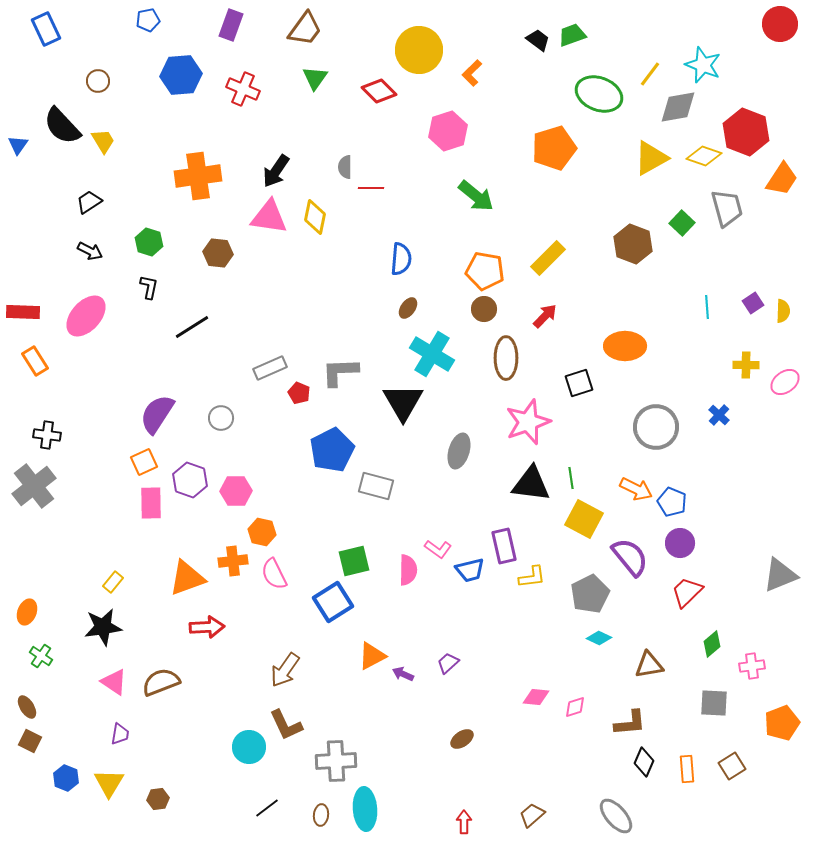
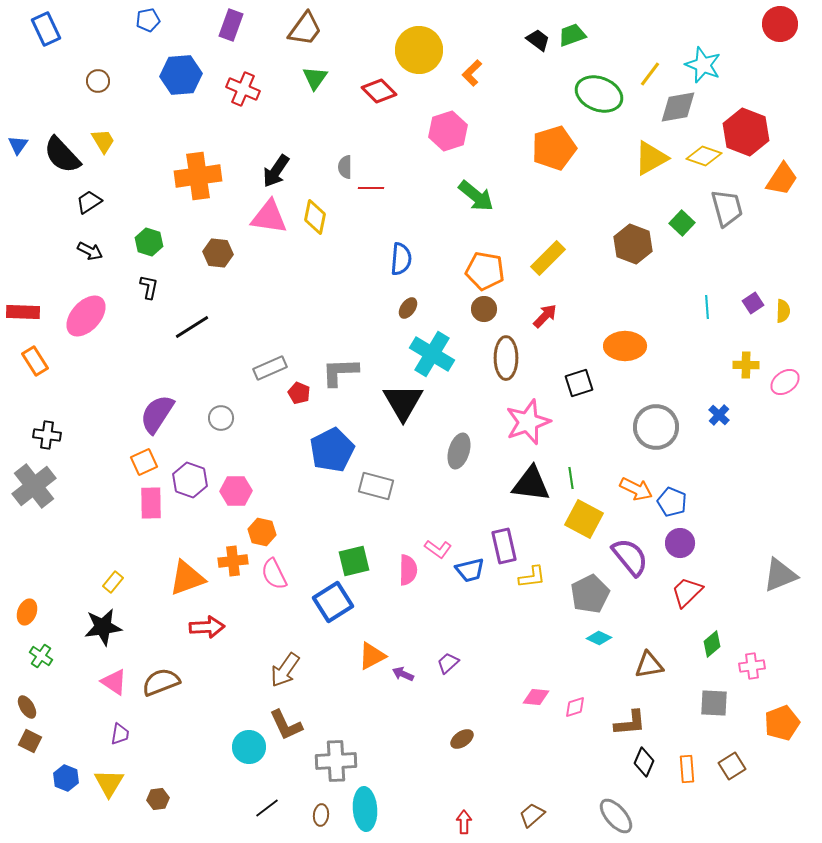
black semicircle at (62, 126): moved 29 px down
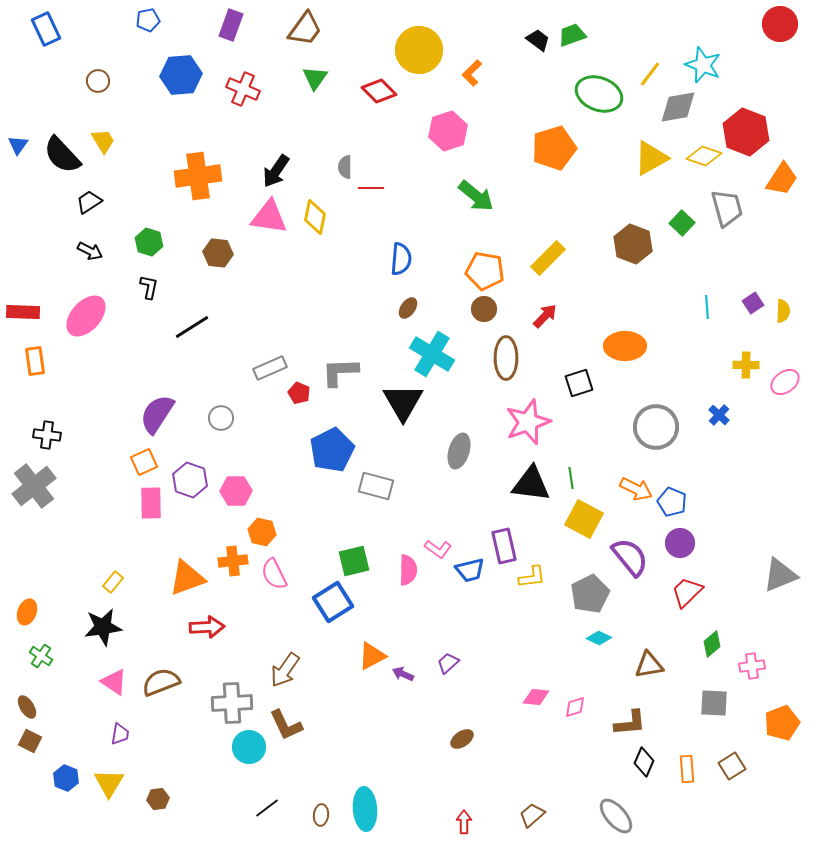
orange rectangle at (35, 361): rotated 24 degrees clockwise
gray cross at (336, 761): moved 104 px left, 58 px up
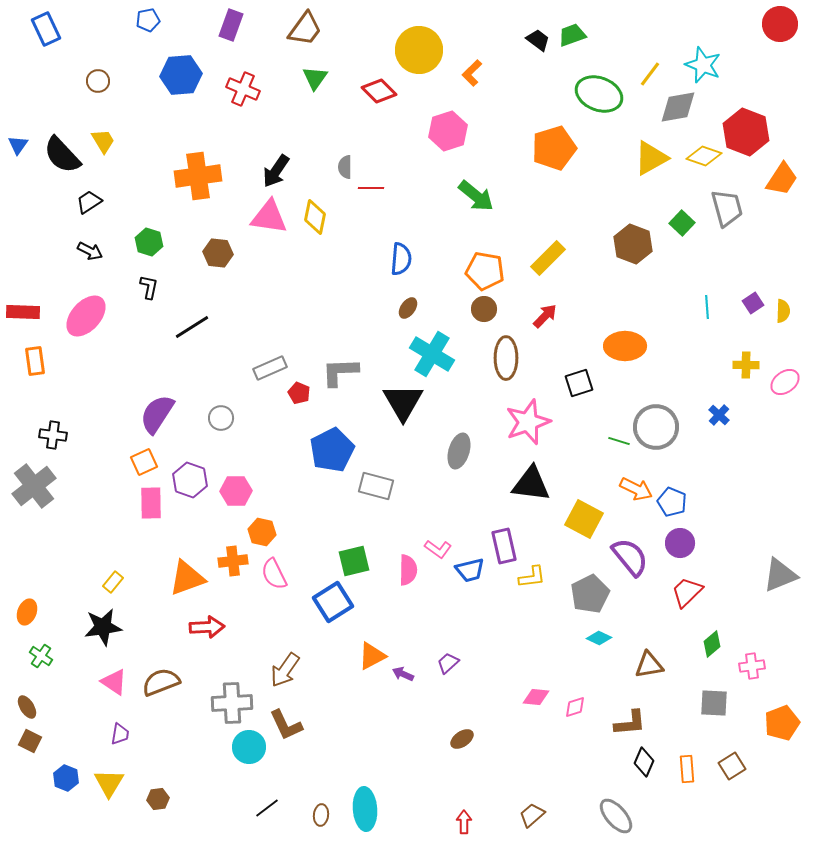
black cross at (47, 435): moved 6 px right
green line at (571, 478): moved 48 px right, 37 px up; rotated 65 degrees counterclockwise
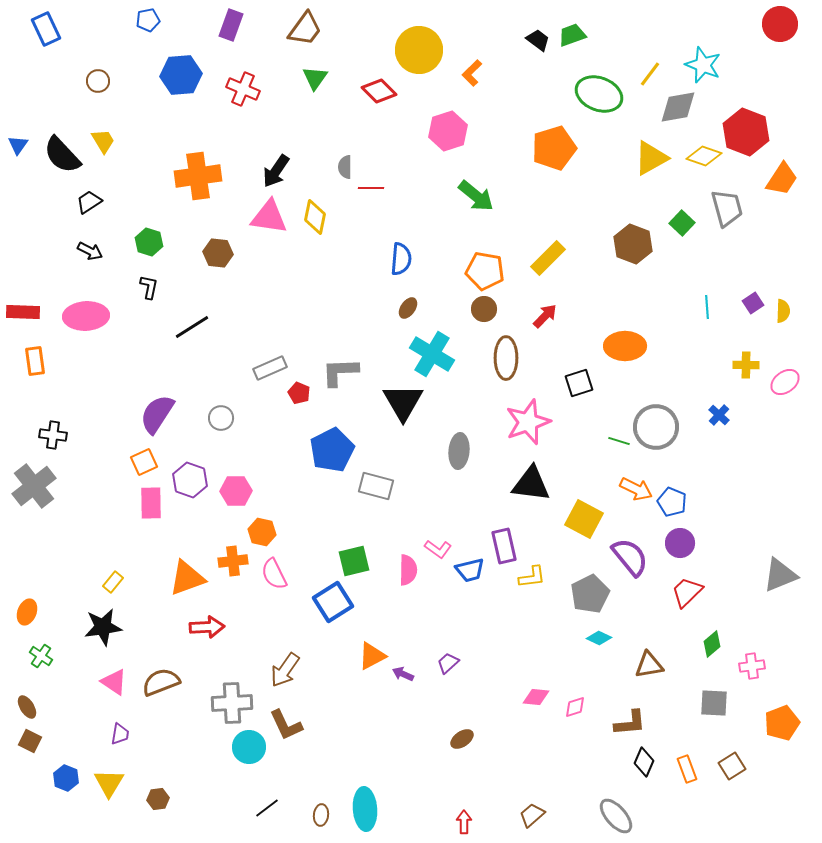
pink ellipse at (86, 316): rotated 45 degrees clockwise
gray ellipse at (459, 451): rotated 12 degrees counterclockwise
orange rectangle at (687, 769): rotated 16 degrees counterclockwise
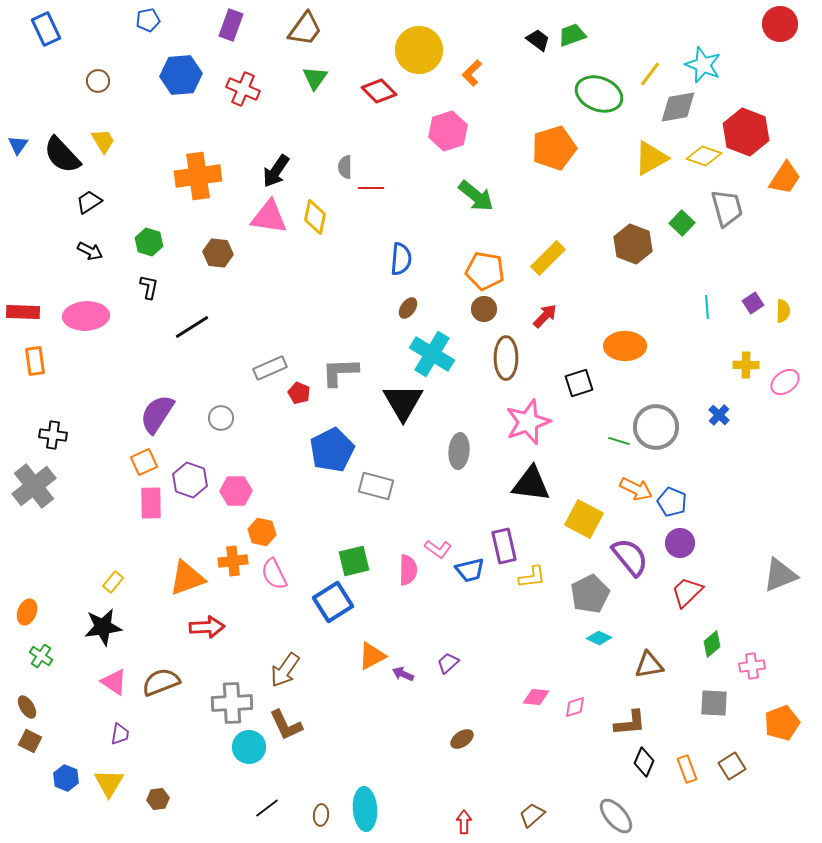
orange trapezoid at (782, 179): moved 3 px right, 1 px up
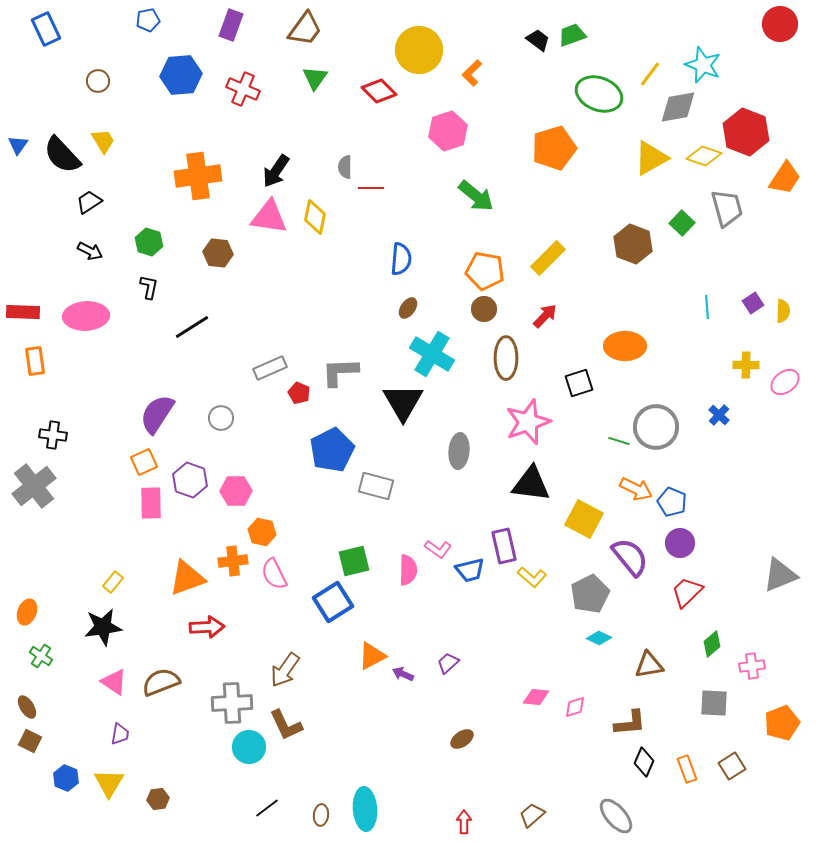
yellow L-shape at (532, 577): rotated 48 degrees clockwise
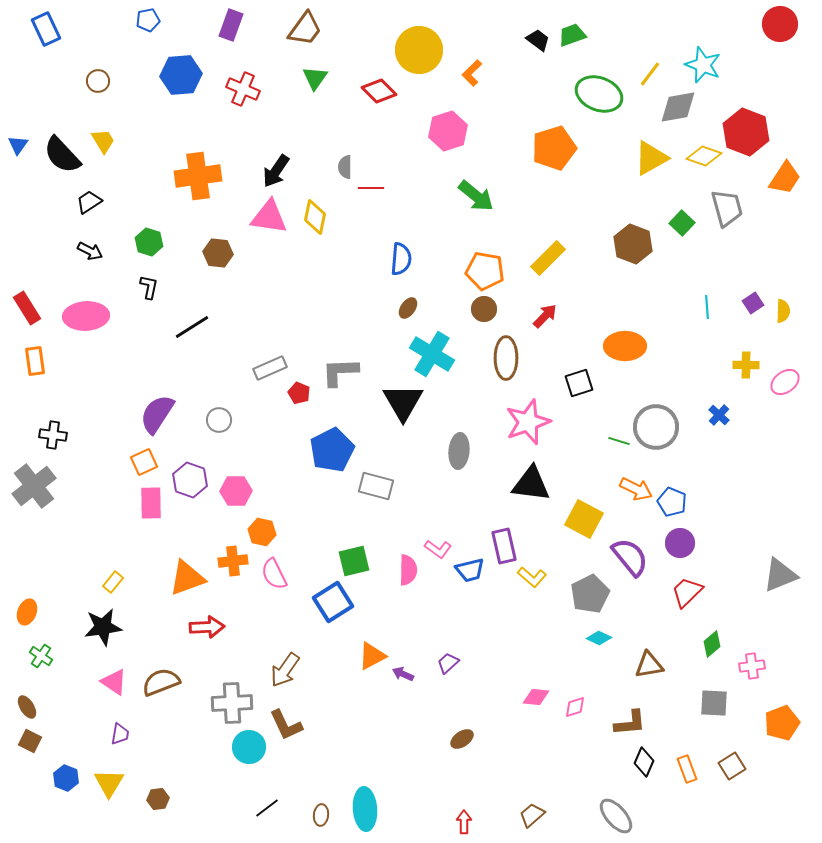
red rectangle at (23, 312): moved 4 px right, 4 px up; rotated 56 degrees clockwise
gray circle at (221, 418): moved 2 px left, 2 px down
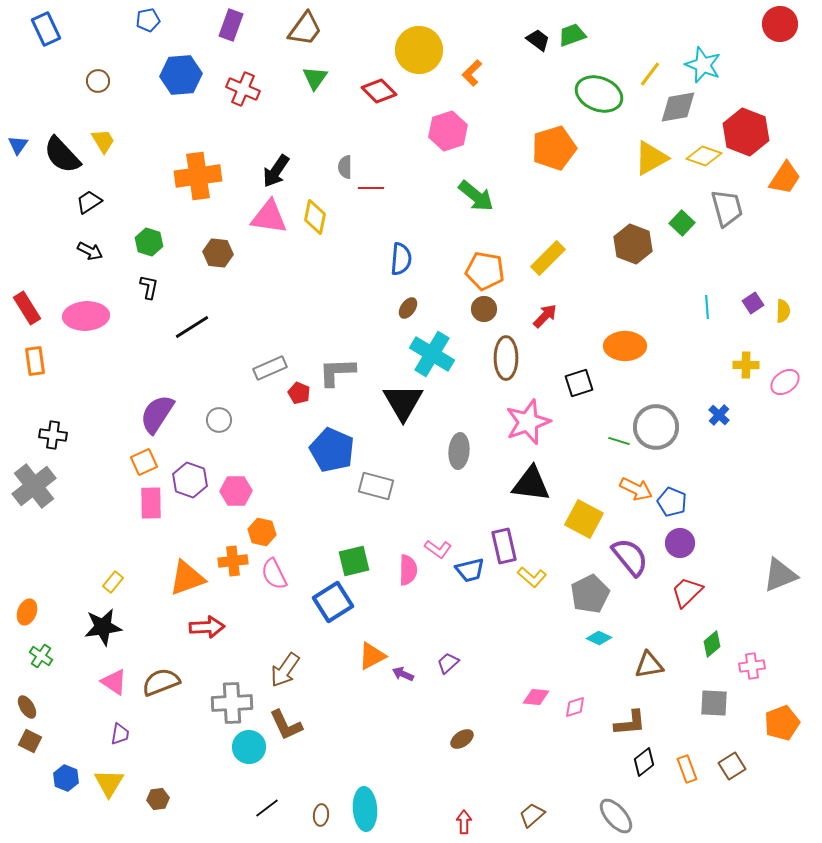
gray L-shape at (340, 372): moved 3 px left
blue pentagon at (332, 450): rotated 21 degrees counterclockwise
black diamond at (644, 762): rotated 28 degrees clockwise
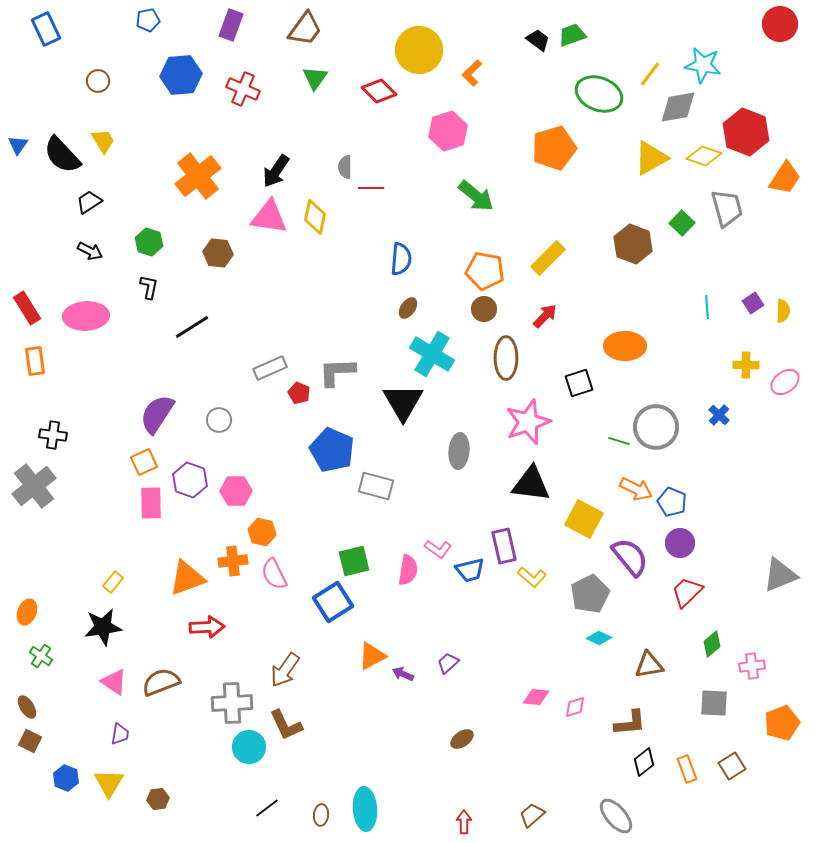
cyan star at (703, 65): rotated 12 degrees counterclockwise
orange cross at (198, 176): rotated 30 degrees counterclockwise
pink semicircle at (408, 570): rotated 8 degrees clockwise
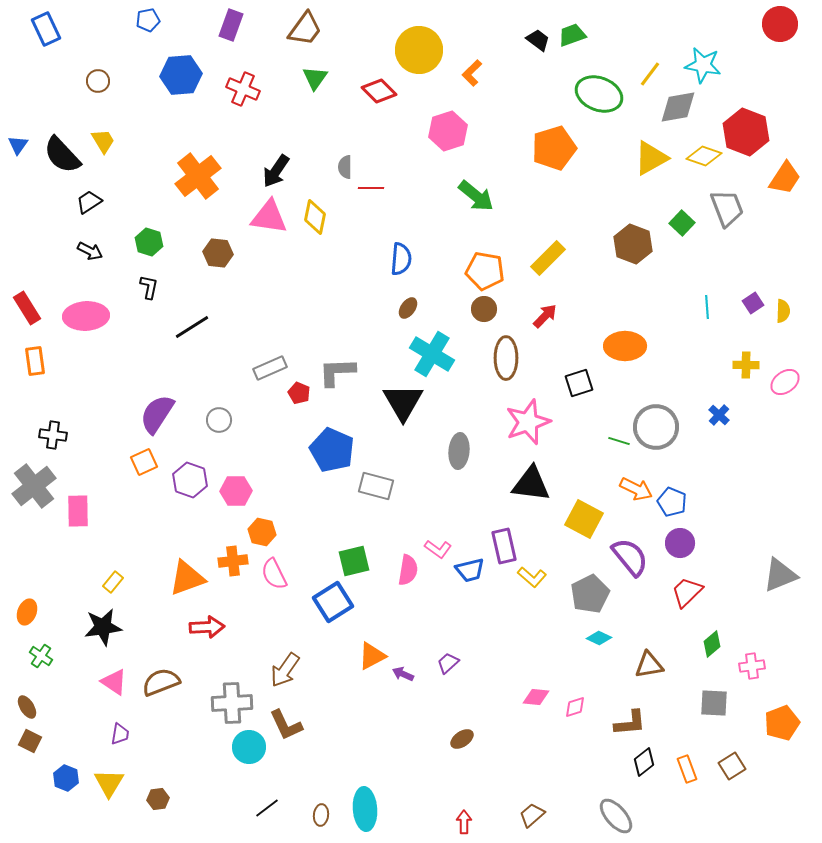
gray trapezoid at (727, 208): rotated 6 degrees counterclockwise
pink rectangle at (151, 503): moved 73 px left, 8 px down
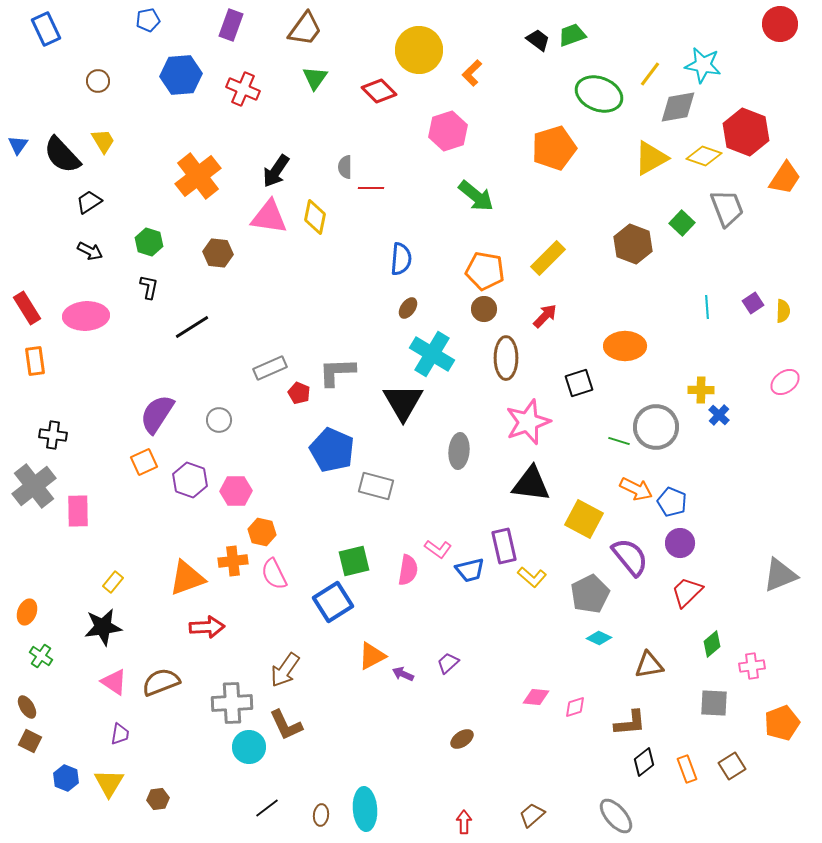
yellow cross at (746, 365): moved 45 px left, 25 px down
